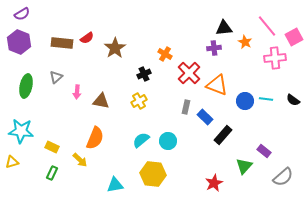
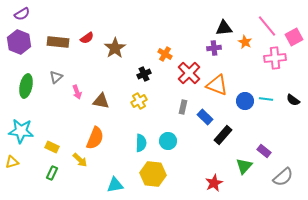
brown rectangle: moved 4 px left, 1 px up
pink arrow: rotated 24 degrees counterclockwise
gray rectangle: moved 3 px left
cyan semicircle: moved 3 px down; rotated 132 degrees clockwise
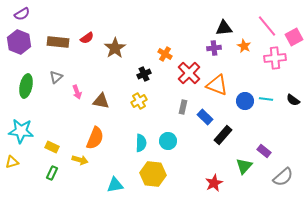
orange star: moved 1 px left, 4 px down
yellow arrow: rotated 28 degrees counterclockwise
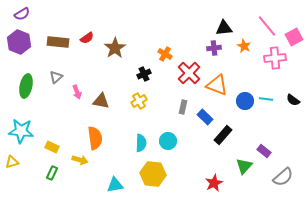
orange semicircle: rotated 30 degrees counterclockwise
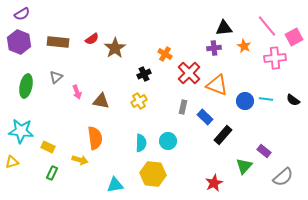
red semicircle: moved 5 px right, 1 px down
yellow rectangle: moved 4 px left
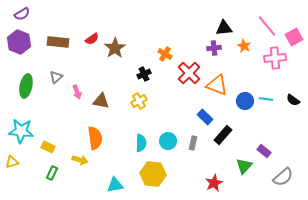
gray rectangle: moved 10 px right, 36 px down
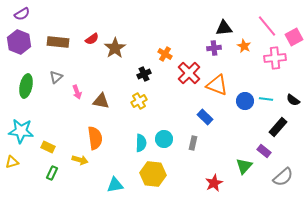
black rectangle: moved 55 px right, 8 px up
cyan circle: moved 4 px left, 2 px up
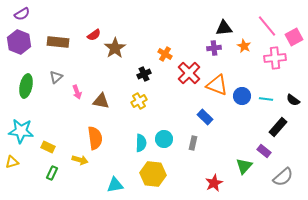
red semicircle: moved 2 px right, 4 px up
blue circle: moved 3 px left, 5 px up
